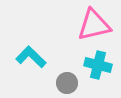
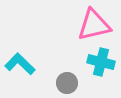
cyan L-shape: moved 11 px left, 7 px down
cyan cross: moved 3 px right, 3 px up
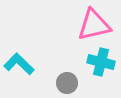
cyan L-shape: moved 1 px left
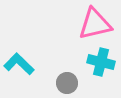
pink triangle: moved 1 px right, 1 px up
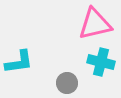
cyan L-shape: moved 2 px up; rotated 128 degrees clockwise
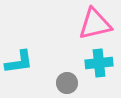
cyan cross: moved 2 px left, 1 px down; rotated 20 degrees counterclockwise
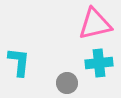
cyan L-shape: rotated 76 degrees counterclockwise
